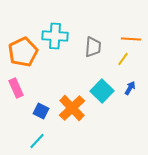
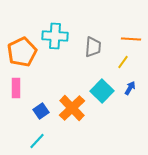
orange pentagon: moved 1 px left
yellow line: moved 3 px down
pink rectangle: rotated 24 degrees clockwise
blue square: rotated 28 degrees clockwise
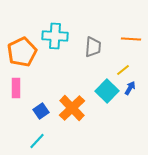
yellow line: moved 8 px down; rotated 16 degrees clockwise
cyan square: moved 5 px right
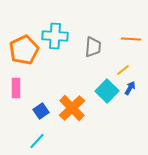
orange pentagon: moved 2 px right, 2 px up
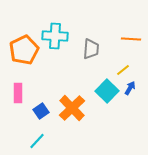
gray trapezoid: moved 2 px left, 2 px down
pink rectangle: moved 2 px right, 5 px down
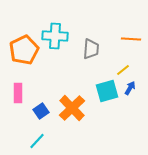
cyan square: rotated 30 degrees clockwise
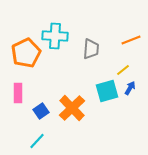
orange line: moved 1 px down; rotated 24 degrees counterclockwise
orange pentagon: moved 2 px right, 3 px down
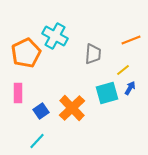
cyan cross: rotated 25 degrees clockwise
gray trapezoid: moved 2 px right, 5 px down
cyan square: moved 2 px down
